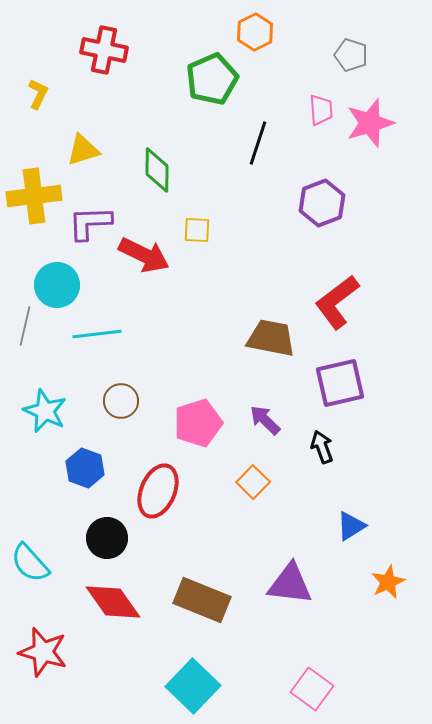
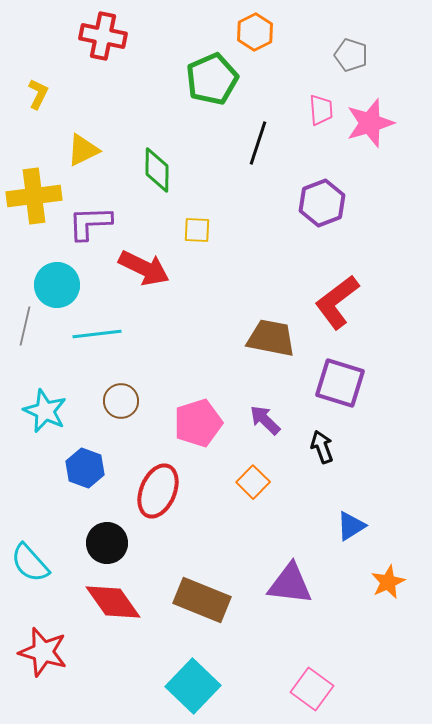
red cross: moved 1 px left, 14 px up
yellow triangle: rotated 9 degrees counterclockwise
red arrow: moved 13 px down
purple square: rotated 30 degrees clockwise
black circle: moved 5 px down
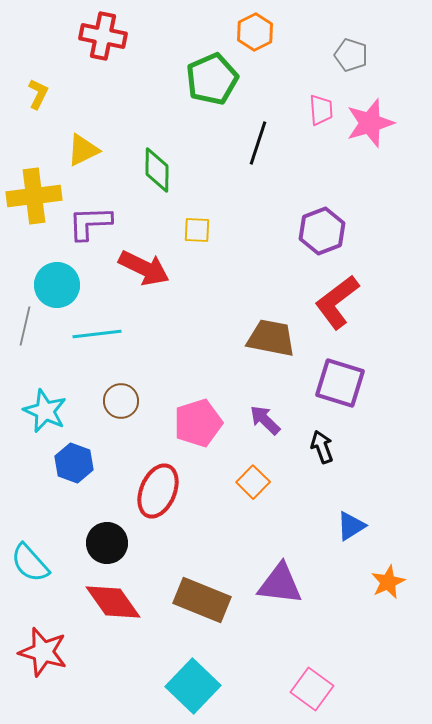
purple hexagon: moved 28 px down
blue hexagon: moved 11 px left, 5 px up
purple triangle: moved 10 px left
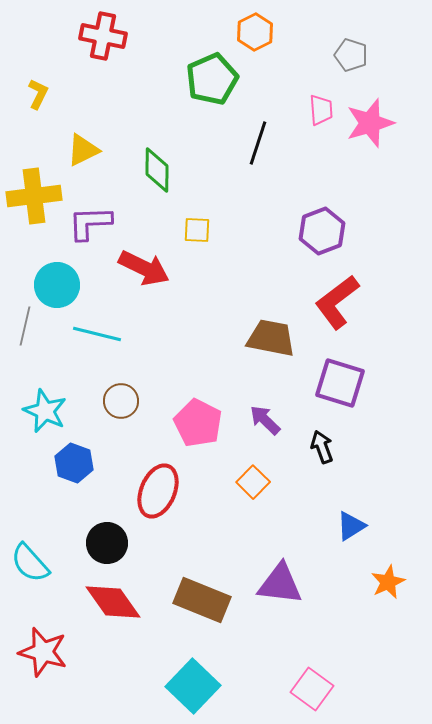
cyan line: rotated 21 degrees clockwise
pink pentagon: rotated 27 degrees counterclockwise
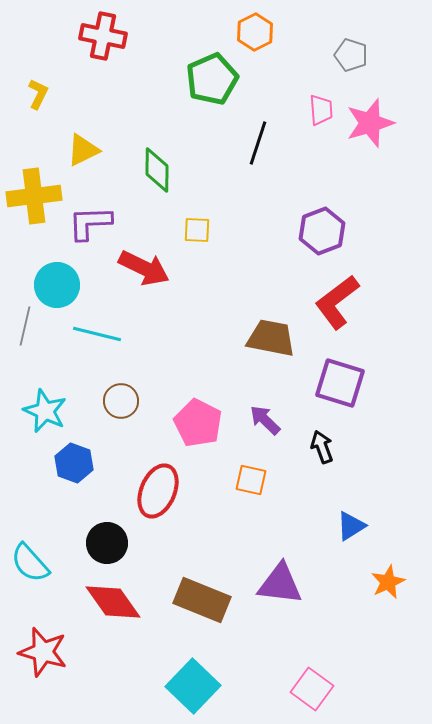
orange square: moved 2 px left, 2 px up; rotated 32 degrees counterclockwise
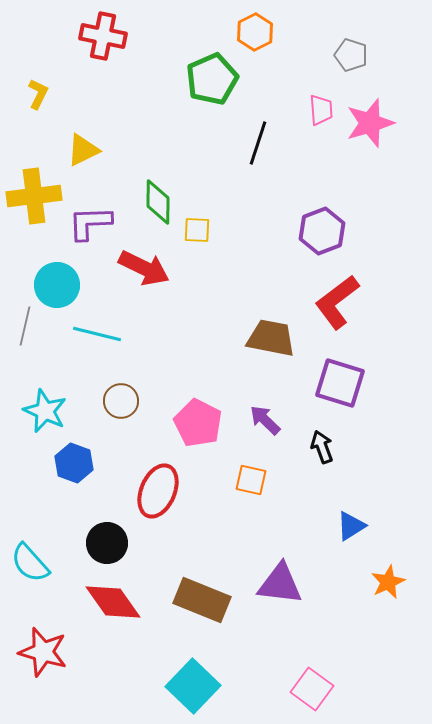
green diamond: moved 1 px right, 32 px down
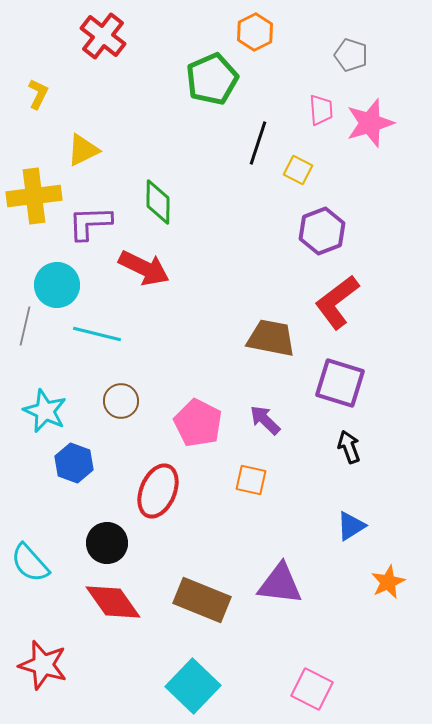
red cross: rotated 27 degrees clockwise
yellow square: moved 101 px right, 60 px up; rotated 24 degrees clockwise
black arrow: moved 27 px right
red star: moved 13 px down
pink square: rotated 9 degrees counterclockwise
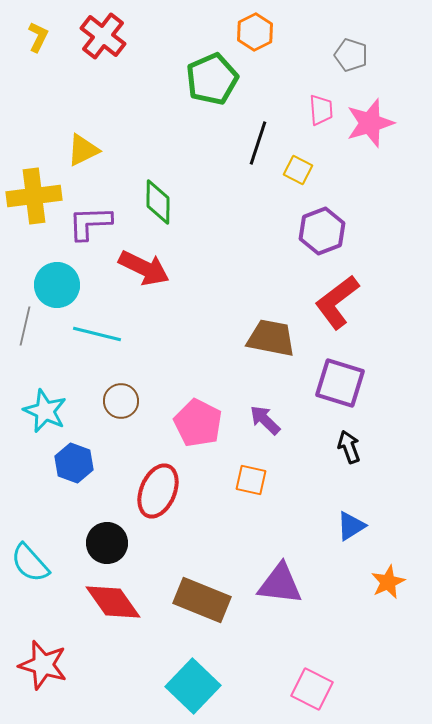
yellow L-shape: moved 57 px up
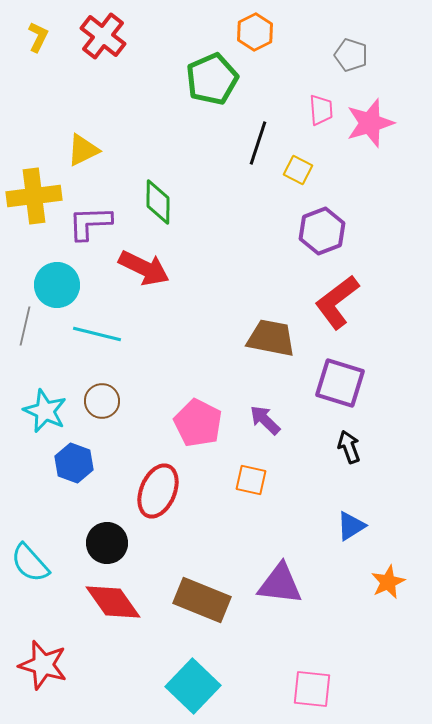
brown circle: moved 19 px left
pink square: rotated 21 degrees counterclockwise
